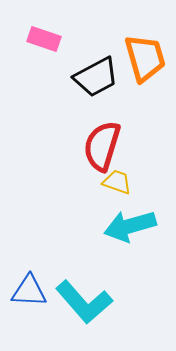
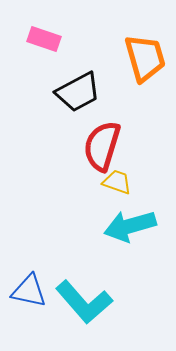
black trapezoid: moved 18 px left, 15 px down
blue triangle: rotated 9 degrees clockwise
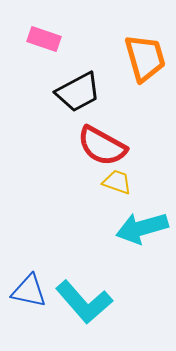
red semicircle: rotated 78 degrees counterclockwise
cyan arrow: moved 12 px right, 2 px down
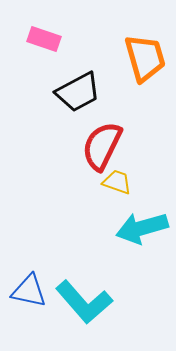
red semicircle: rotated 87 degrees clockwise
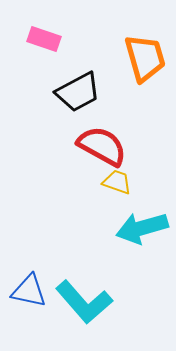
red semicircle: rotated 93 degrees clockwise
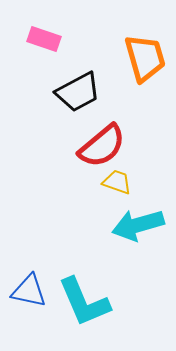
red semicircle: rotated 111 degrees clockwise
cyan arrow: moved 4 px left, 3 px up
cyan L-shape: rotated 18 degrees clockwise
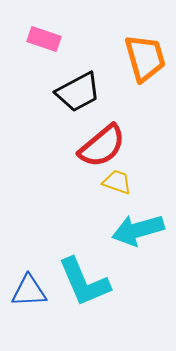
cyan arrow: moved 5 px down
blue triangle: rotated 15 degrees counterclockwise
cyan L-shape: moved 20 px up
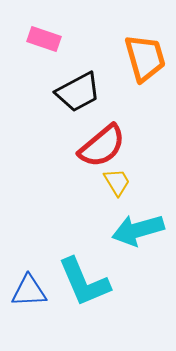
yellow trapezoid: rotated 40 degrees clockwise
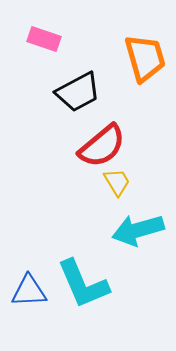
cyan L-shape: moved 1 px left, 2 px down
